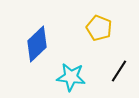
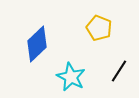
cyan star: rotated 20 degrees clockwise
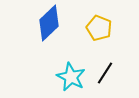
blue diamond: moved 12 px right, 21 px up
black line: moved 14 px left, 2 px down
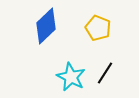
blue diamond: moved 3 px left, 3 px down
yellow pentagon: moved 1 px left
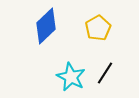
yellow pentagon: rotated 20 degrees clockwise
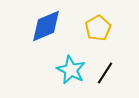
blue diamond: rotated 21 degrees clockwise
cyan star: moved 7 px up
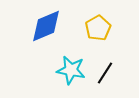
cyan star: rotated 16 degrees counterclockwise
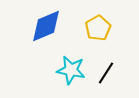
black line: moved 1 px right
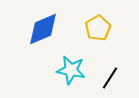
blue diamond: moved 3 px left, 3 px down
black line: moved 4 px right, 5 px down
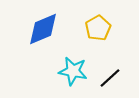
cyan star: moved 2 px right, 1 px down
black line: rotated 15 degrees clockwise
